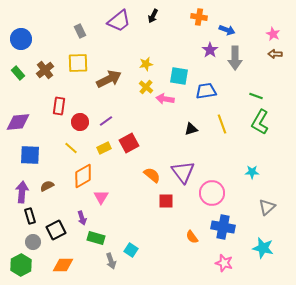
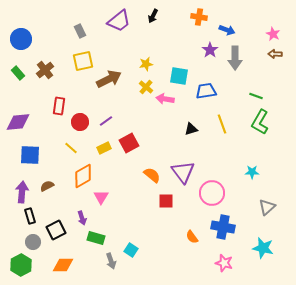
yellow square at (78, 63): moved 5 px right, 2 px up; rotated 10 degrees counterclockwise
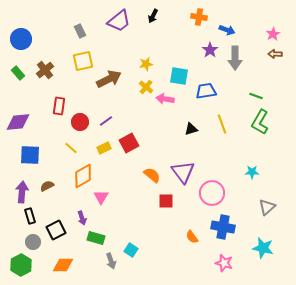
pink star at (273, 34): rotated 16 degrees clockwise
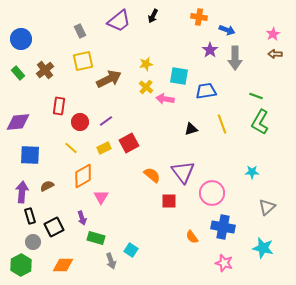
red square at (166, 201): moved 3 px right
black square at (56, 230): moved 2 px left, 3 px up
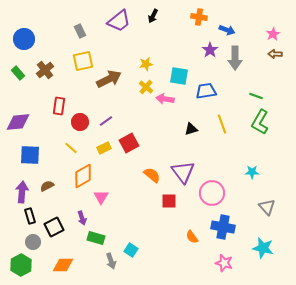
blue circle at (21, 39): moved 3 px right
gray triangle at (267, 207): rotated 30 degrees counterclockwise
